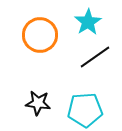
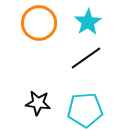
orange circle: moved 1 px left, 12 px up
black line: moved 9 px left, 1 px down
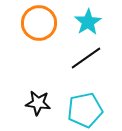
cyan pentagon: rotated 8 degrees counterclockwise
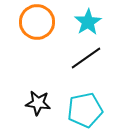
orange circle: moved 2 px left, 1 px up
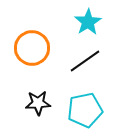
orange circle: moved 5 px left, 26 px down
black line: moved 1 px left, 3 px down
black star: rotated 10 degrees counterclockwise
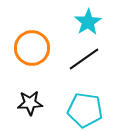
black line: moved 1 px left, 2 px up
black star: moved 8 px left
cyan pentagon: rotated 20 degrees clockwise
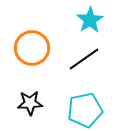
cyan star: moved 2 px right, 2 px up
cyan pentagon: rotated 20 degrees counterclockwise
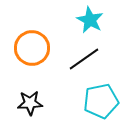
cyan star: rotated 12 degrees counterclockwise
cyan pentagon: moved 16 px right, 9 px up
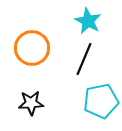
cyan star: moved 2 px left, 1 px down
black line: rotated 32 degrees counterclockwise
black star: moved 1 px right
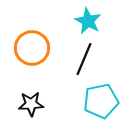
black star: moved 1 px down
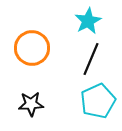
cyan star: rotated 16 degrees clockwise
black line: moved 7 px right
cyan pentagon: moved 3 px left; rotated 12 degrees counterclockwise
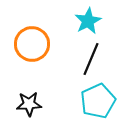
orange circle: moved 4 px up
black star: moved 2 px left
